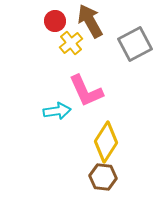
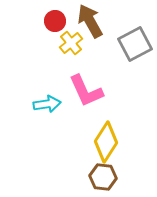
cyan arrow: moved 10 px left, 7 px up
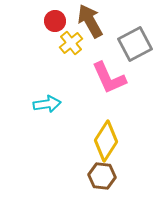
pink L-shape: moved 23 px right, 13 px up
yellow diamond: moved 1 px up
brown hexagon: moved 1 px left, 1 px up
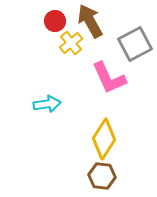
yellow diamond: moved 2 px left, 2 px up
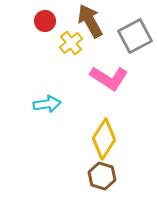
red circle: moved 10 px left
gray square: moved 8 px up
pink L-shape: rotated 33 degrees counterclockwise
brown hexagon: rotated 12 degrees clockwise
